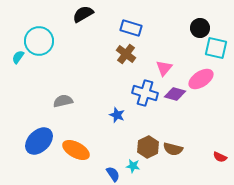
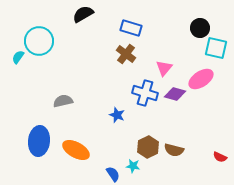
blue ellipse: rotated 40 degrees counterclockwise
brown semicircle: moved 1 px right, 1 px down
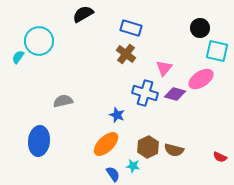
cyan square: moved 1 px right, 3 px down
orange ellipse: moved 30 px right, 6 px up; rotated 72 degrees counterclockwise
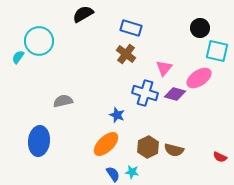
pink ellipse: moved 2 px left, 1 px up
cyan star: moved 1 px left, 6 px down
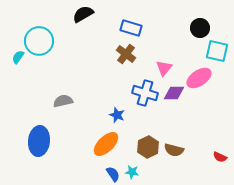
purple diamond: moved 1 px left, 1 px up; rotated 15 degrees counterclockwise
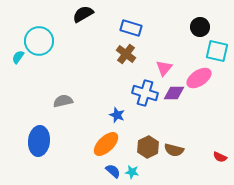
black circle: moved 1 px up
blue semicircle: moved 3 px up; rotated 14 degrees counterclockwise
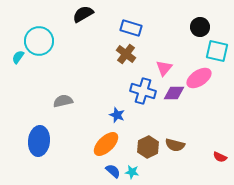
blue cross: moved 2 px left, 2 px up
brown semicircle: moved 1 px right, 5 px up
